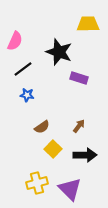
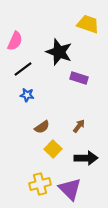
yellow trapezoid: rotated 20 degrees clockwise
black arrow: moved 1 px right, 3 px down
yellow cross: moved 3 px right, 1 px down
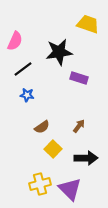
black star: rotated 28 degrees counterclockwise
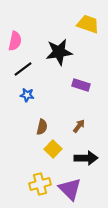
pink semicircle: rotated 12 degrees counterclockwise
purple rectangle: moved 2 px right, 7 px down
brown semicircle: rotated 42 degrees counterclockwise
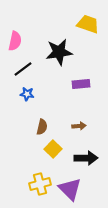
purple rectangle: moved 1 px up; rotated 24 degrees counterclockwise
blue star: moved 1 px up
brown arrow: rotated 48 degrees clockwise
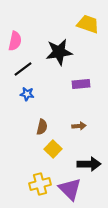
black arrow: moved 3 px right, 6 px down
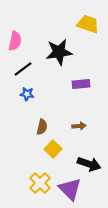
black arrow: rotated 20 degrees clockwise
yellow cross: moved 1 px up; rotated 30 degrees counterclockwise
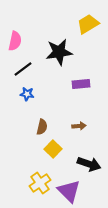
yellow trapezoid: rotated 50 degrees counterclockwise
yellow cross: rotated 10 degrees clockwise
purple triangle: moved 1 px left, 2 px down
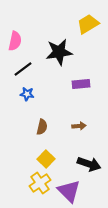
yellow square: moved 7 px left, 10 px down
